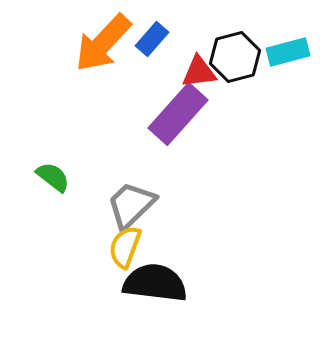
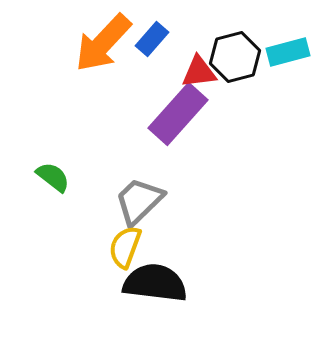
gray trapezoid: moved 8 px right, 4 px up
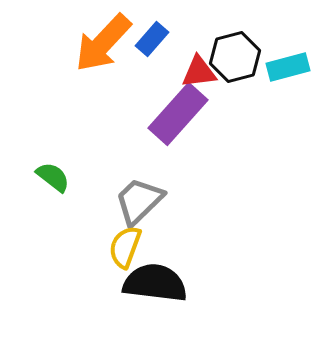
cyan rectangle: moved 15 px down
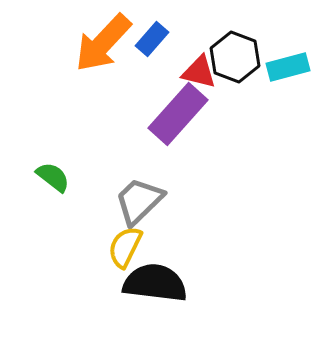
black hexagon: rotated 24 degrees counterclockwise
red triangle: rotated 21 degrees clockwise
yellow semicircle: rotated 6 degrees clockwise
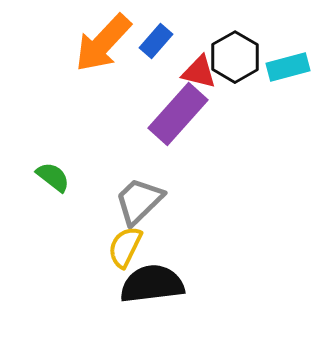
blue rectangle: moved 4 px right, 2 px down
black hexagon: rotated 9 degrees clockwise
black semicircle: moved 3 px left, 1 px down; rotated 14 degrees counterclockwise
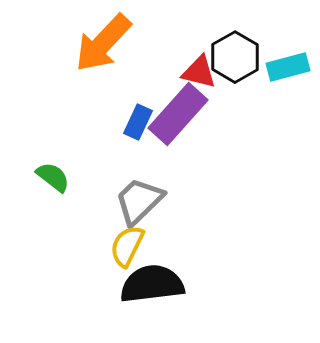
blue rectangle: moved 18 px left, 81 px down; rotated 16 degrees counterclockwise
yellow semicircle: moved 2 px right, 1 px up
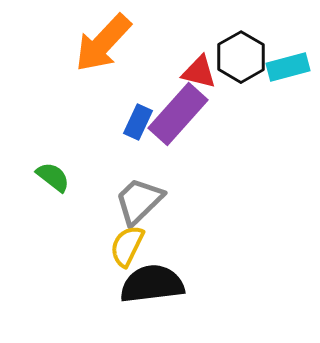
black hexagon: moved 6 px right
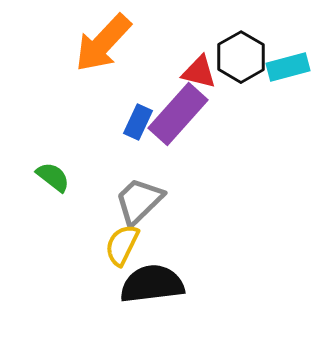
yellow semicircle: moved 5 px left, 1 px up
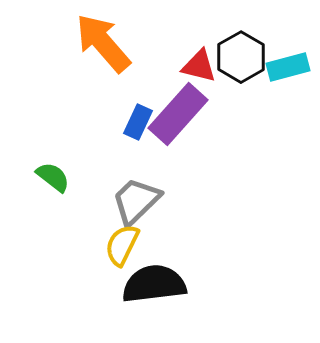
orange arrow: rotated 96 degrees clockwise
red triangle: moved 6 px up
gray trapezoid: moved 3 px left
black semicircle: moved 2 px right
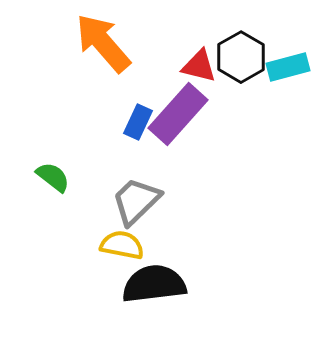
yellow semicircle: rotated 75 degrees clockwise
